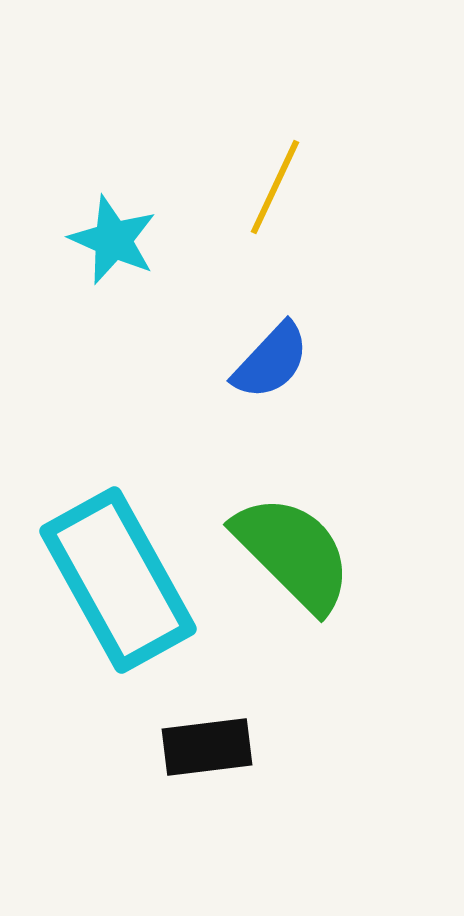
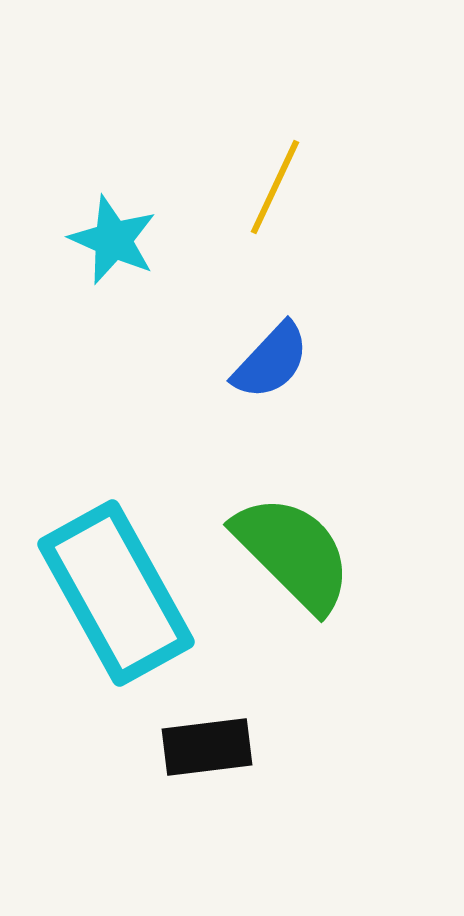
cyan rectangle: moved 2 px left, 13 px down
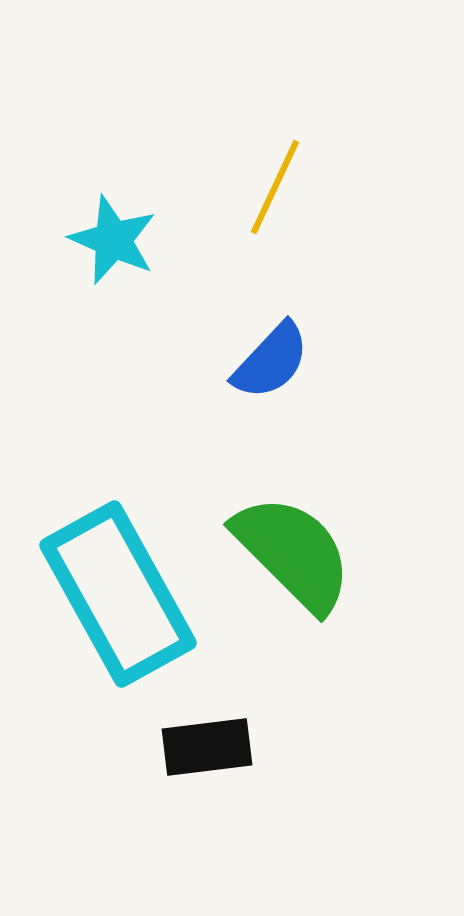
cyan rectangle: moved 2 px right, 1 px down
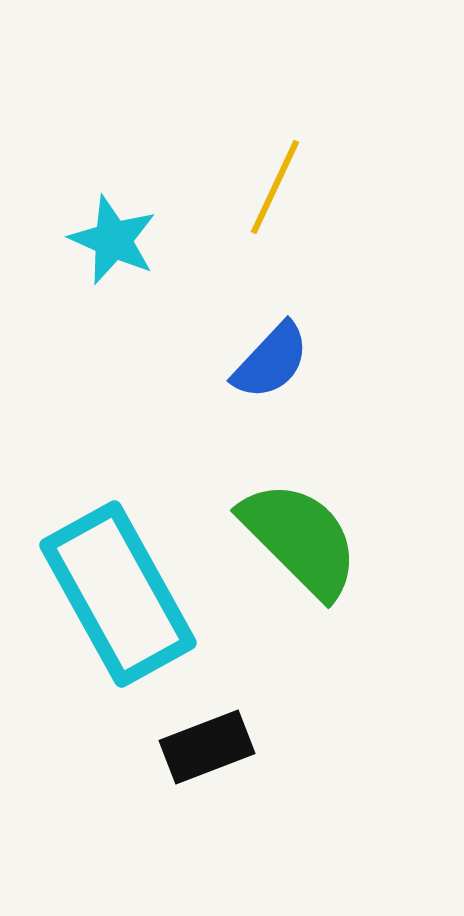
green semicircle: moved 7 px right, 14 px up
black rectangle: rotated 14 degrees counterclockwise
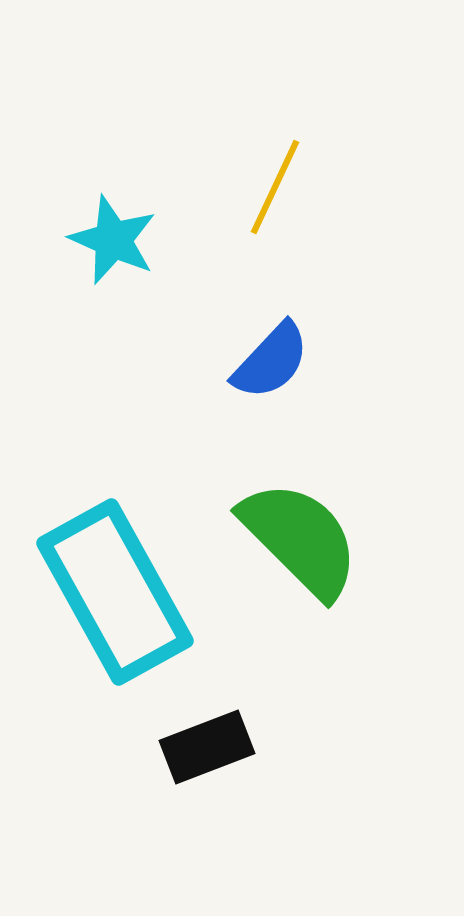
cyan rectangle: moved 3 px left, 2 px up
